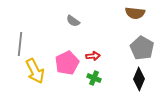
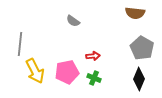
pink pentagon: moved 9 px down; rotated 15 degrees clockwise
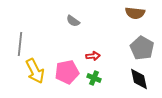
black diamond: rotated 35 degrees counterclockwise
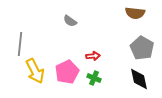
gray semicircle: moved 3 px left
pink pentagon: rotated 15 degrees counterclockwise
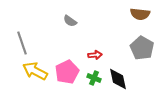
brown semicircle: moved 5 px right, 1 px down
gray line: moved 2 px right, 1 px up; rotated 25 degrees counterclockwise
red arrow: moved 2 px right, 1 px up
yellow arrow: rotated 145 degrees clockwise
black diamond: moved 21 px left
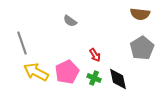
gray pentagon: rotated 10 degrees clockwise
red arrow: rotated 64 degrees clockwise
yellow arrow: moved 1 px right, 1 px down
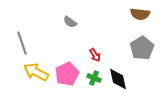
gray semicircle: moved 1 px down
pink pentagon: moved 2 px down
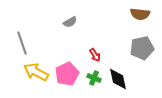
gray semicircle: rotated 64 degrees counterclockwise
gray pentagon: rotated 20 degrees clockwise
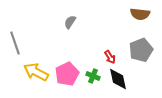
gray semicircle: rotated 152 degrees clockwise
gray line: moved 7 px left
gray pentagon: moved 1 px left, 2 px down; rotated 10 degrees counterclockwise
red arrow: moved 15 px right, 2 px down
green cross: moved 1 px left, 2 px up
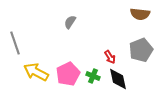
pink pentagon: moved 1 px right
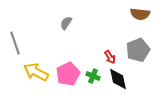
gray semicircle: moved 4 px left, 1 px down
gray pentagon: moved 3 px left
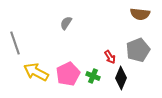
black diamond: moved 3 px right, 1 px up; rotated 35 degrees clockwise
